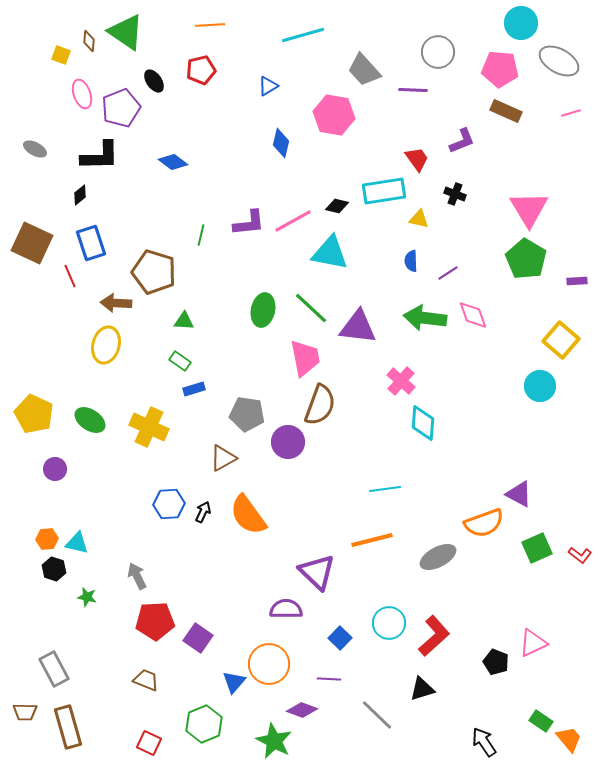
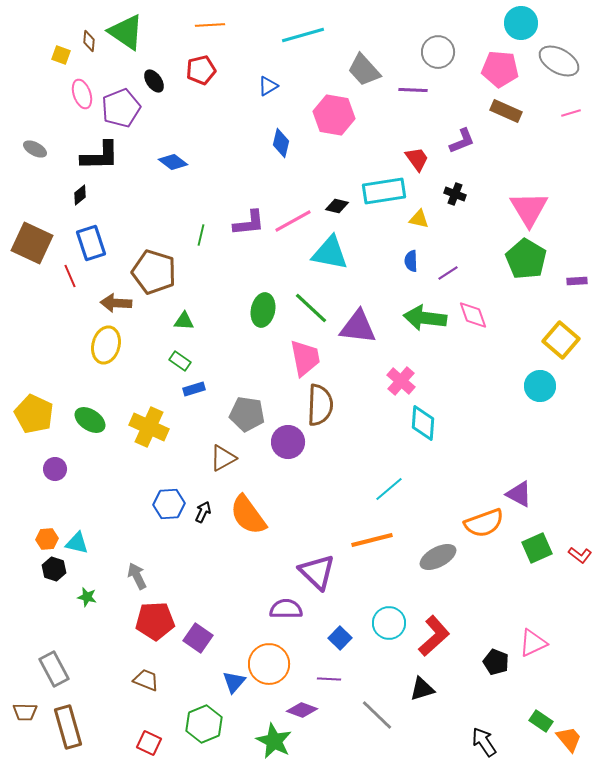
brown semicircle at (320, 405): rotated 18 degrees counterclockwise
cyan line at (385, 489): moved 4 px right; rotated 32 degrees counterclockwise
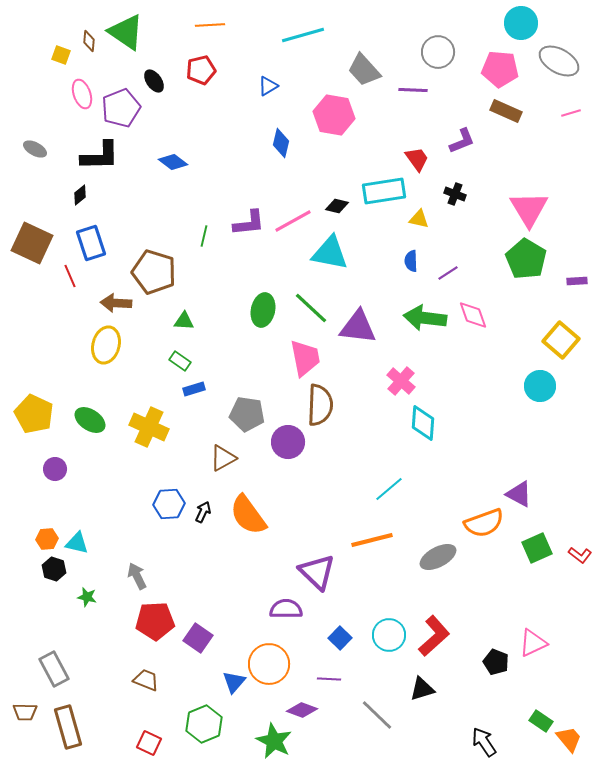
green line at (201, 235): moved 3 px right, 1 px down
cyan circle at (389, 623): moved 12 px down
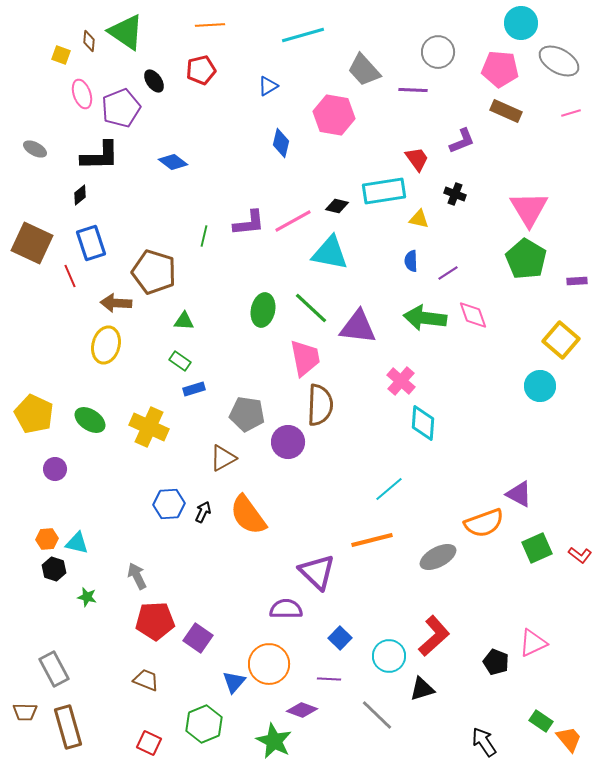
cyan circle at (389, 635): moved 21 px down
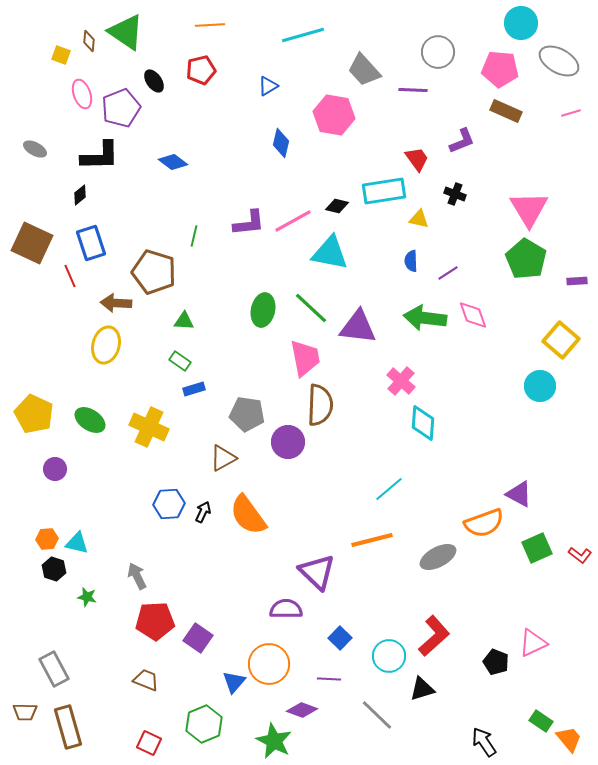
green line at (204, 236): moved 10 px left
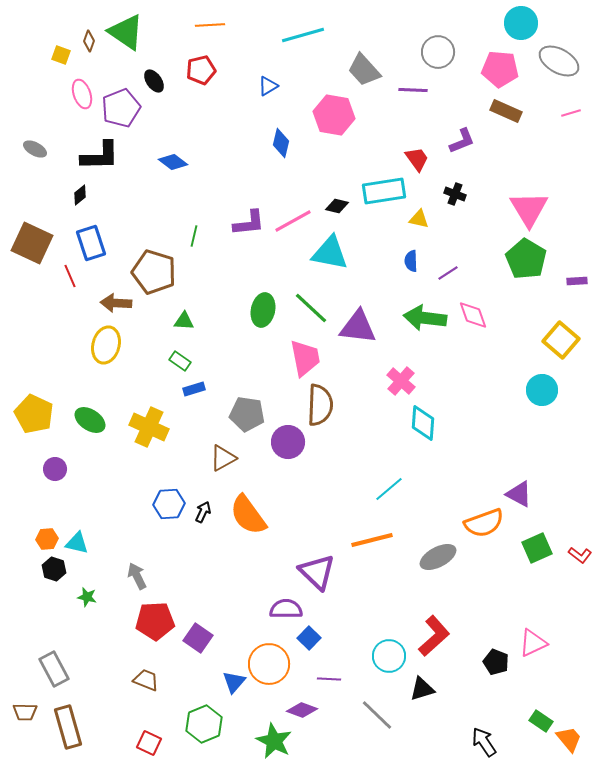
brown diamond at (89, 41): rotated 15 degrees clockwise
cyan circle at (540, 386): moved 2 px right, 4 px down
blue square at (340, 638): moved 31 px left
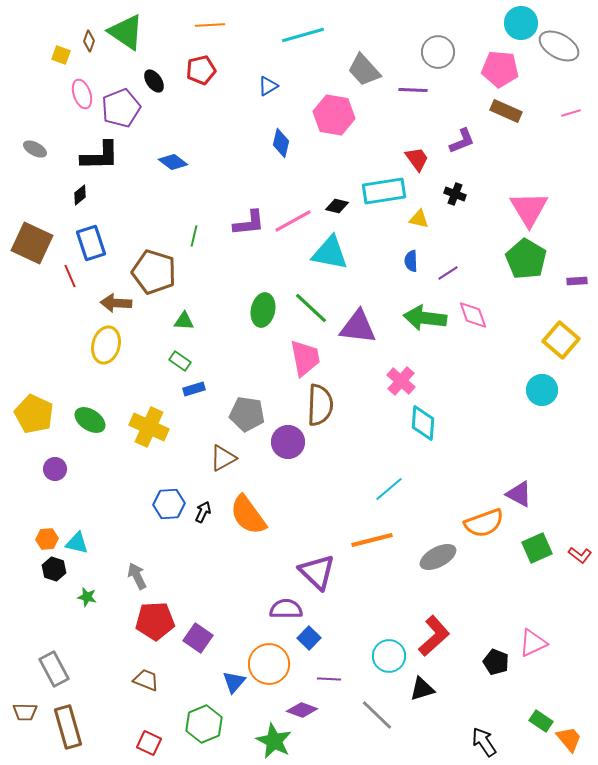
gray ellipse at (559, 61): moved 15 px up
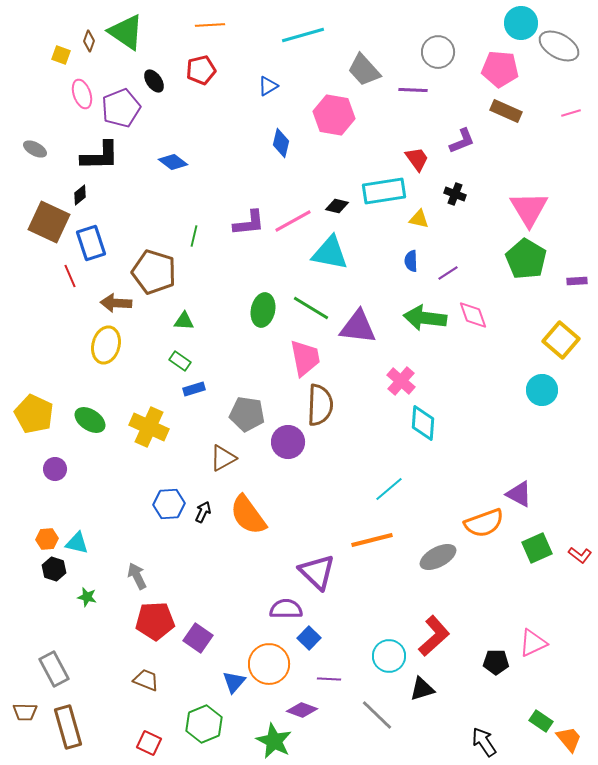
brown square at (32, 243): moved 17 px right, 21 px up
green line at (311, 308): rotated 12 degrees counterclockwise
black pentagon at (496, 662): rotated 20 degrees counterclockwise
